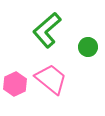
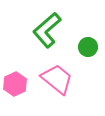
pink trapezoid: moved 6 px right
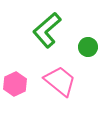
pink trapezoid: moved 3 px right, 2 px down
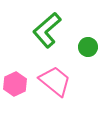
pink trapezoid: moved 5 px left
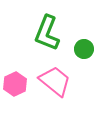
green L-shape: moved 3 px down; rotated 27 degrees counterclockwise
green circle: moved 4 px left, 2 px down
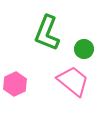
pink trapezoid: moved 18 px right
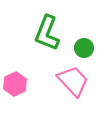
green circle: moved 1 px up
pink trapezoid: rotated 8 degrees clockwise
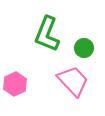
green L-shape: moved 1 px down
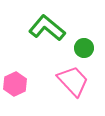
green L-shape: moved 6 px up; rotated 108 degrees clockwise
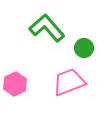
green L-shape: rotated 9 degrees clockwise
pink trapezoid: moved 4 px left, 1 px down; rotated 68 degrees counterclockwise
